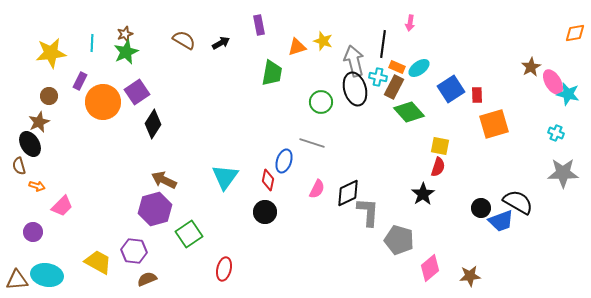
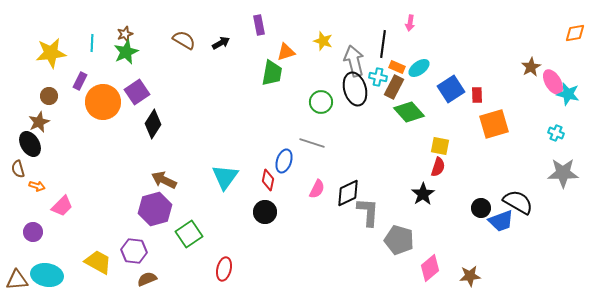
orange triangle at (297, 47): moved 11 px left, 5 px down
brown semicircle at (19, 166): moved 1 px left, 3 px down
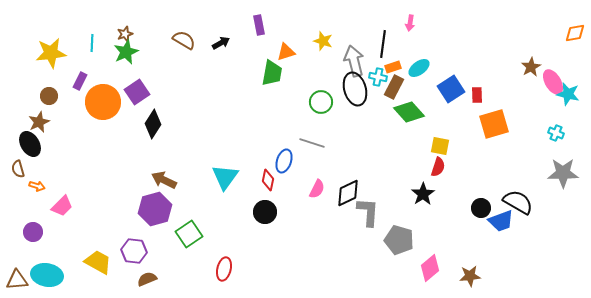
orange rectangle at (397, 67): moved 4 px left; rotated 42 degrees counterclockwise
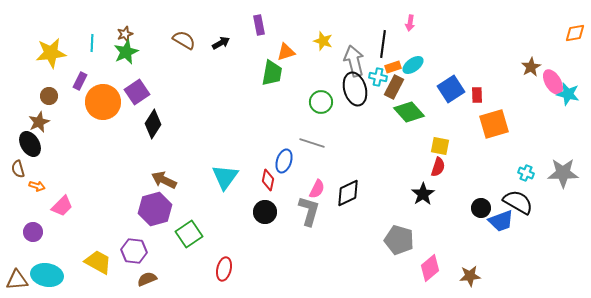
cyan ellipse at (419, 68): moved 6 px left, 3 px up
cyan cross at (556, 133): moved 30 px left, 40 px down
gray L-shape at (368, 212): moved 59 px left, 1 px up; rotated 12 degrees clockwise
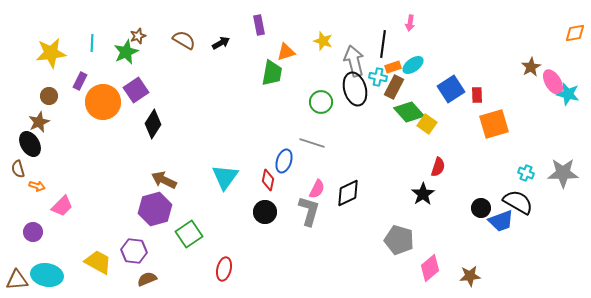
brown star at (125, 34): moved 13 px right, 2 px down
purple square at (137, 92): moved 1 px left, 2 px up
yellow square at (440, 146): moved 13 px left, 22 px up; rotated 24 degrees clockwise
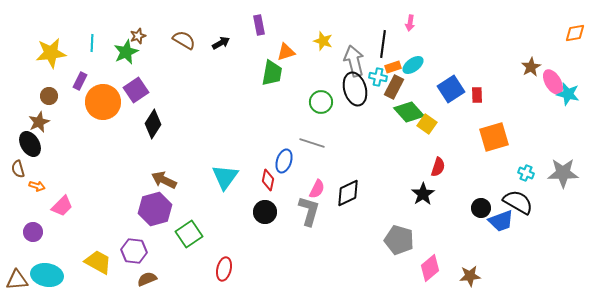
orange square at (494, 124): moved 13 px down
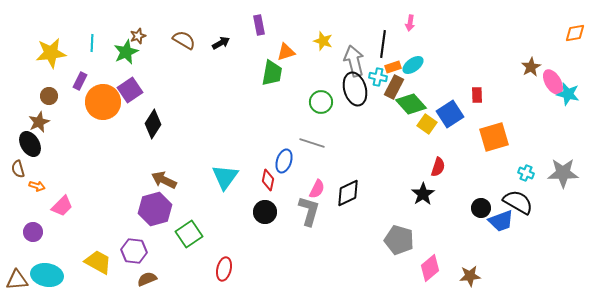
blue square at (451, 89): moved 1 px left, 25 px down
purple square at (136, 90): moved 6 px left
green diamond at (409, 112): moved 2 px right, 8 px up
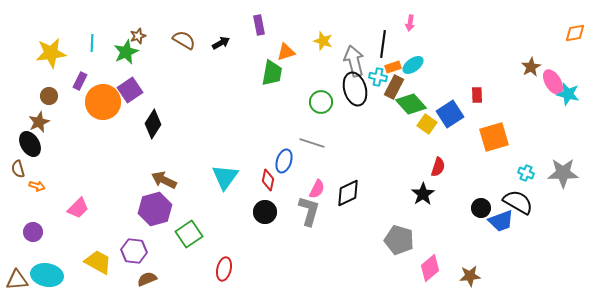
pink trapezoid at (62, 206): moved 16 px right, 2 px down
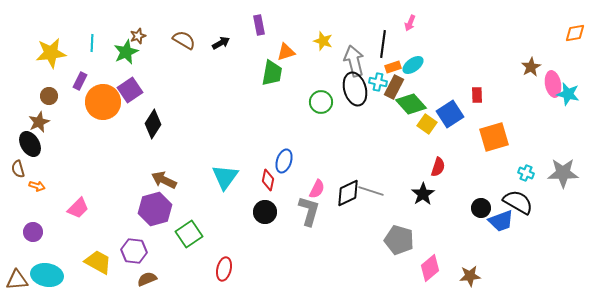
pink arrow at (410, 23): rotated 14 degrees clockwise
cyan cross at (378, 77): moved 5 px down
pink ellipse at (553, 82): moved 2 px down; rotated 20 degrees clockwise
gray line at (312, 143): moved 59 px right, 48 px down
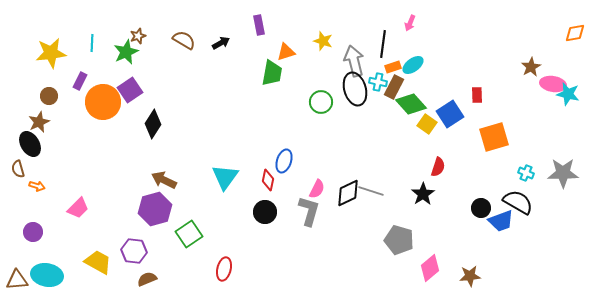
pink ellipse at (553, 84): rotated 70 degrees counterclockwise
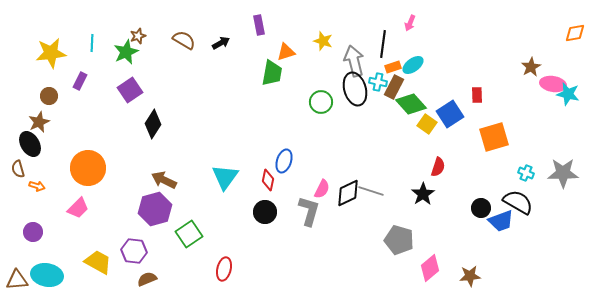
orange circle at (103, 102): moved 15 px left, 66 px down
pink semicircle at (317, 189): moved 5 px right
